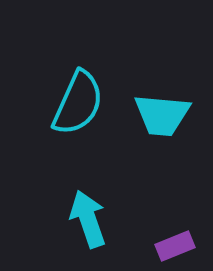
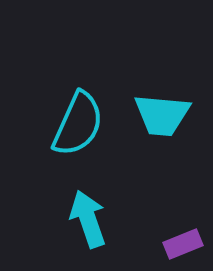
cyan semicircle: moved 21 px down
purple rectangle: moved 8 px right, 2 px up
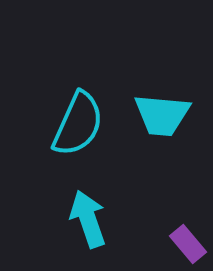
purple rectangle: moved 5 px right; rotated 72 degrees clockwise
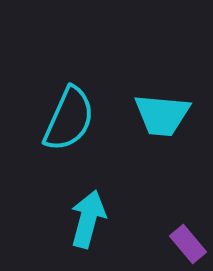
cyan semicircle: moved 9 px left, 5 px up
cyan arrow: rotated 34 degrees clockwise
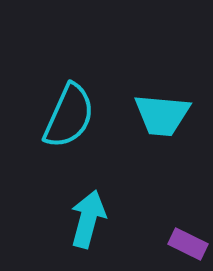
cyan semicircle: moved 3 px up
purple rectangle: rotated 24 degrees counterclockwise
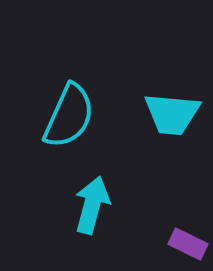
cyan trapezoid: moved 10 px right, 1 px up
cyan arrow: moved 4 px right, 14 px up
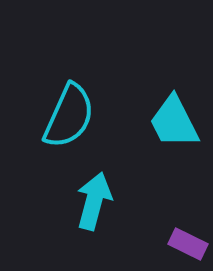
cyan trapezoid: moved 2 px right, 8 px down; rotated 58 degrees clockwise
cyan arrow: moved 2 px right, 4 px up
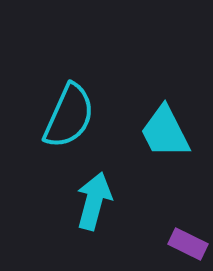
cyan trapezoid: moved 9 px left, 10 px down
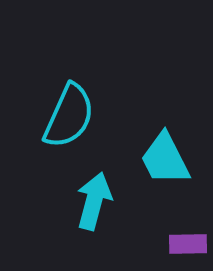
cyan trapezoid: moved 27 px down
purple rectangle: rotated 27 degrees counterclockwise
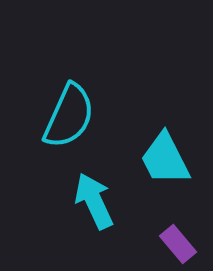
cyan arrow: rotated 40 degrees counterclockwise
purple rectangle: moved 10 px left; rotated 51 degrees clockwise
